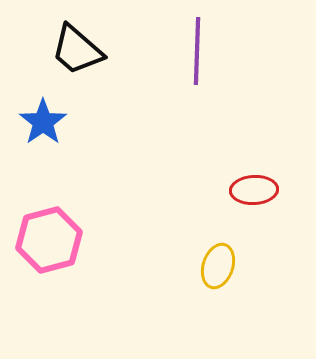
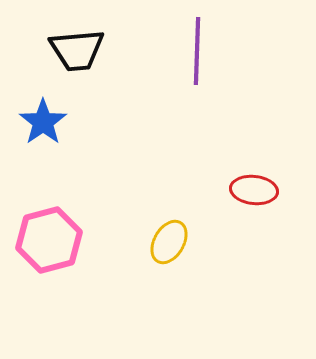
black trapezoid: rotated 46 degrees counterclockwise
red ellipse: rotated 9 degrees clockwise
yellow ellipse: moved 49 px left, 24 px up; rotated 12 degrees clockwise
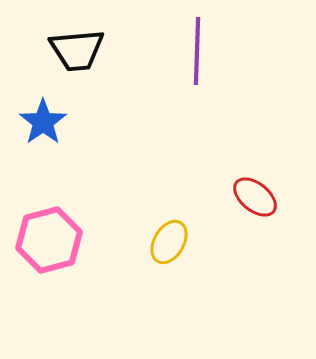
red ellipse: moved 1 px right, 7 px down; rotated 33 degrees clockwise
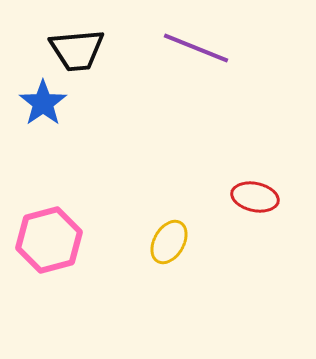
purple line: moved 1 px left, 3 px up; rotated 70 degrees counterclockwise
blue star: moved 19 px up
red ellipse: rotated 27 degrees counterclockwise
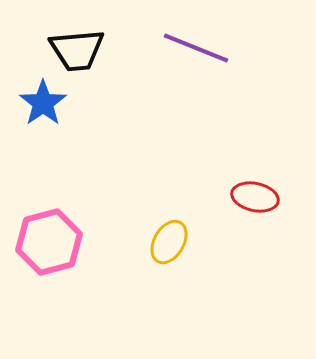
pink hexagon: moved 2 px down
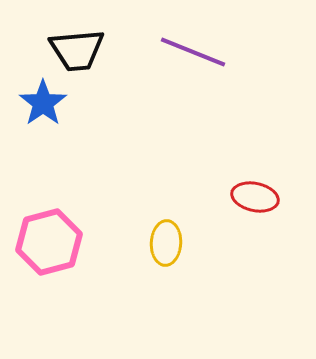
purple line: moved 3 px left, 4 px down
yellow ellipse: moved 3 px left, 1 px down; rotated 27 degrees counterclockwise
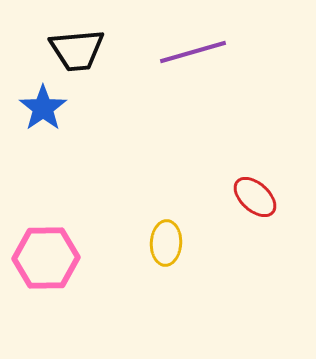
purple line: rotated 38 degrees counterclockwise
blue star: moved 5 px down
red ellipse: rotated 30 degrees clockwise
pink hexagon: moved 3 px left, 16 px down; rotated 14 degrees clockwise
